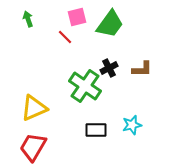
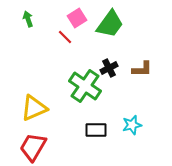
pink square: moved 1 px down; rotated 18 degrees counterclockwise
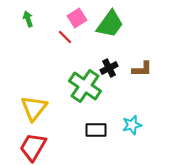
yellow triangle: rotated 28 degrees counterclockwise
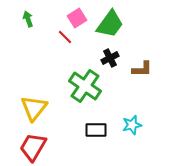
black cross: moved 1 px right, 10 px up
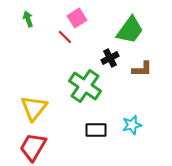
green trapezoid: moved 20 px right, 6 px down
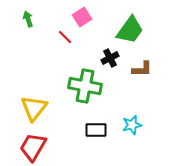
pink square: moved 5 px right, 1 px up
green cross: rotated 24 degrees counterclockwise
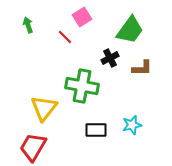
green arrow: moved 6 px down
brown L-shape: moved 1 px up
green cross: moved 3 px left
yellow triangle: moved 10 px right
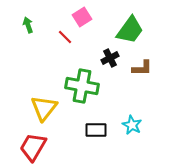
cyan star: rotated 30 degrees counterclockwise
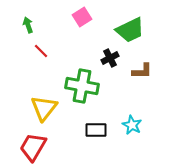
green trapezoid: rotated 28 degrees clockwise
red line: moved 24 px left, 14 px down
brown L-shape: moved 3 px down
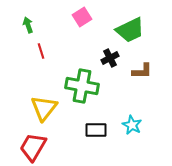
red line: rotated 28 degrees clockwise
